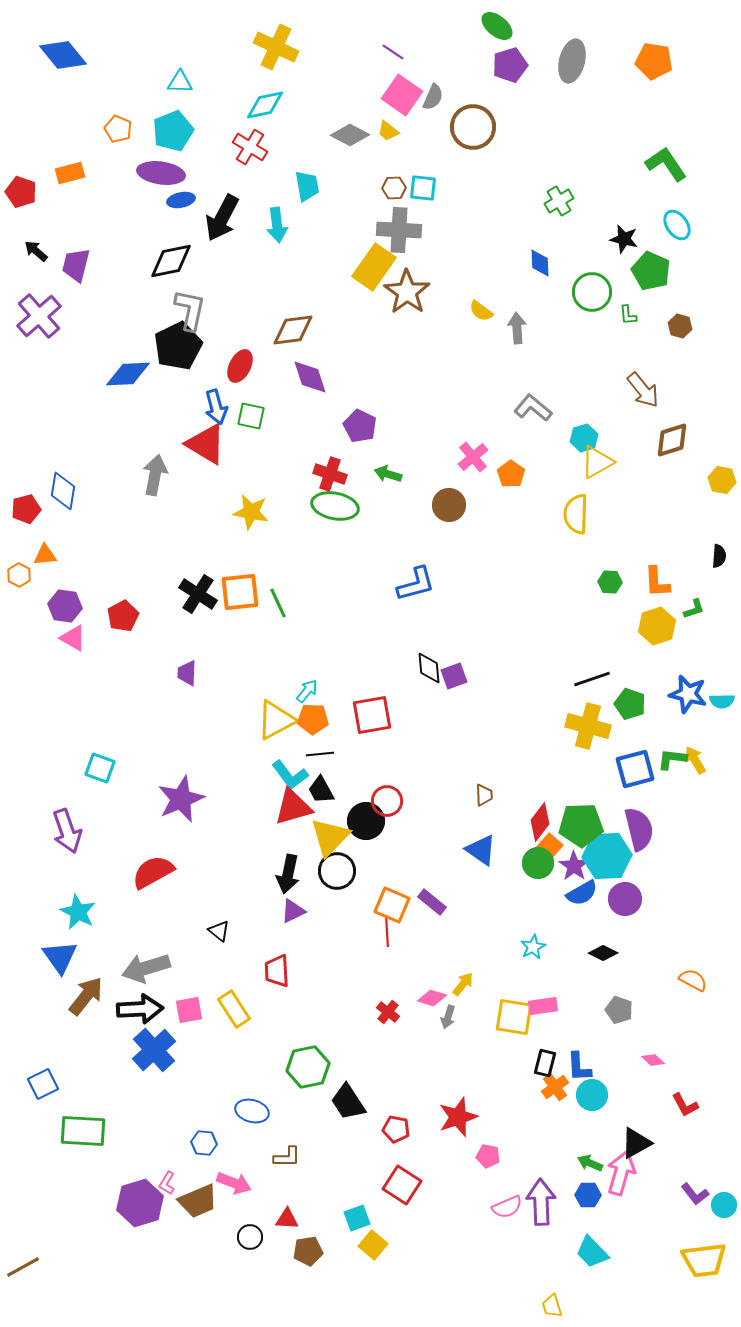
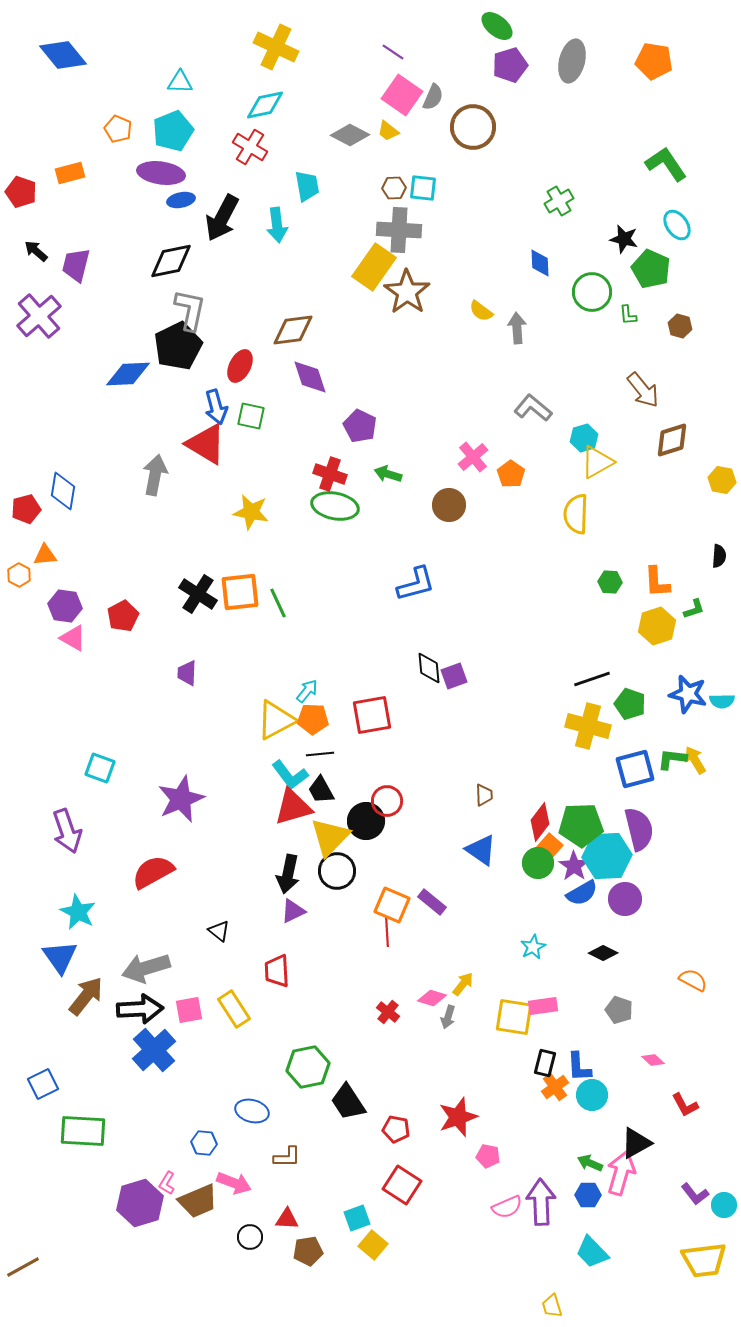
green pentagon at (651, 271): moved 2 px up
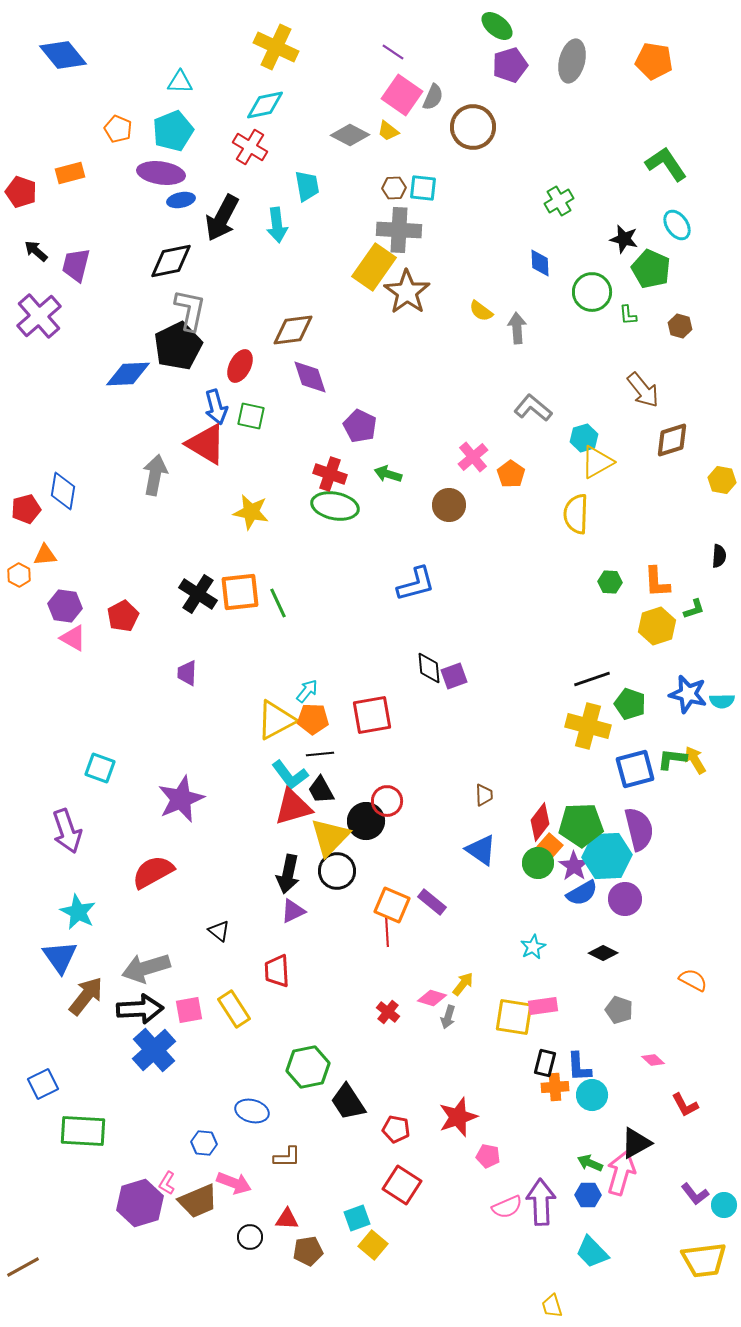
orange cross at (555, 1087): rotated 32 degrees clockwise
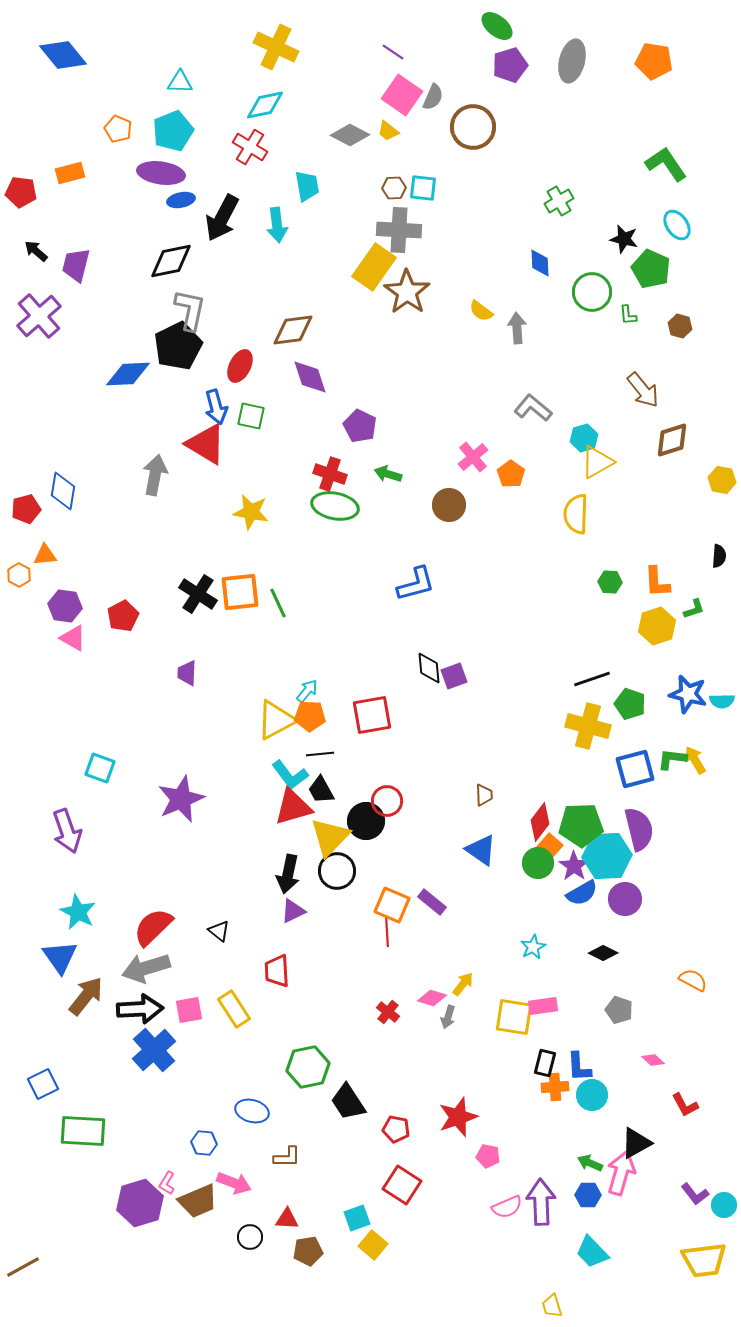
red pentagon at (21, 192): rotated 12 degrees counterclockwise
orange pentagon at (313, 719): moved 3 px left, 3 px up
red semicircle at (153, 872): moved 55 px down; rotated 15 degrees counterclockwise
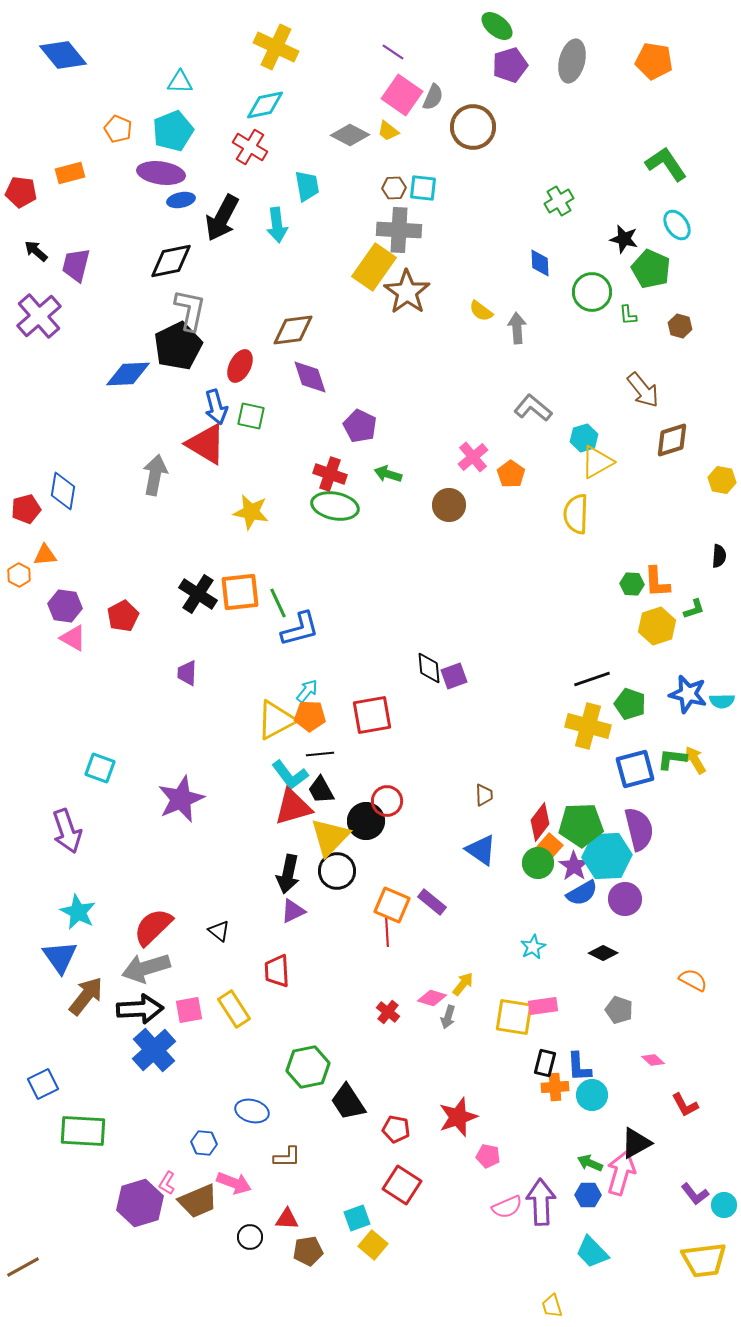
green hexagon at (610, 582): moved 22 px right, 2 px down
blue L-shape at (416, 584): moved 116 px left, 45 px down
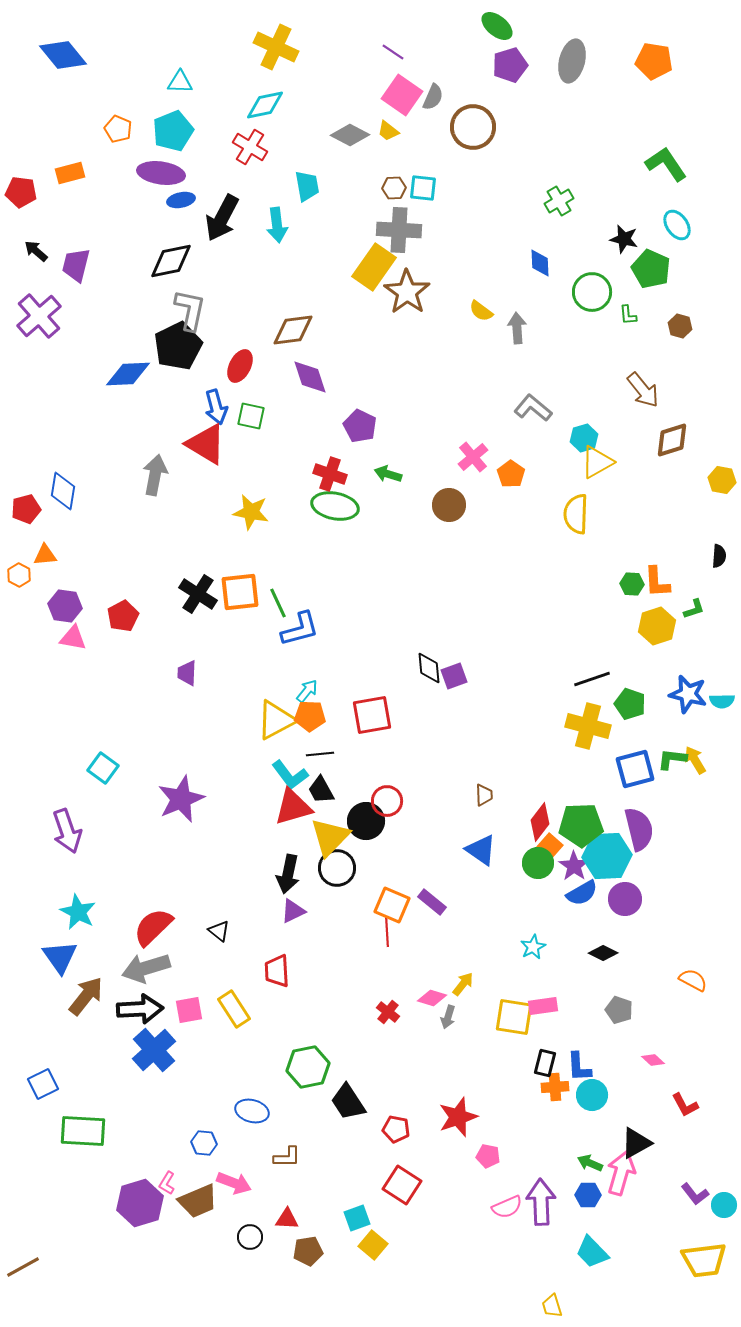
pink triangle at (73, 638): rotated 20 degrees counterclockwise
cyan square at (100, 768): moved 3 px right; rotated 16 degrees clockwise
black circle at (337, 871): moved 3 px up
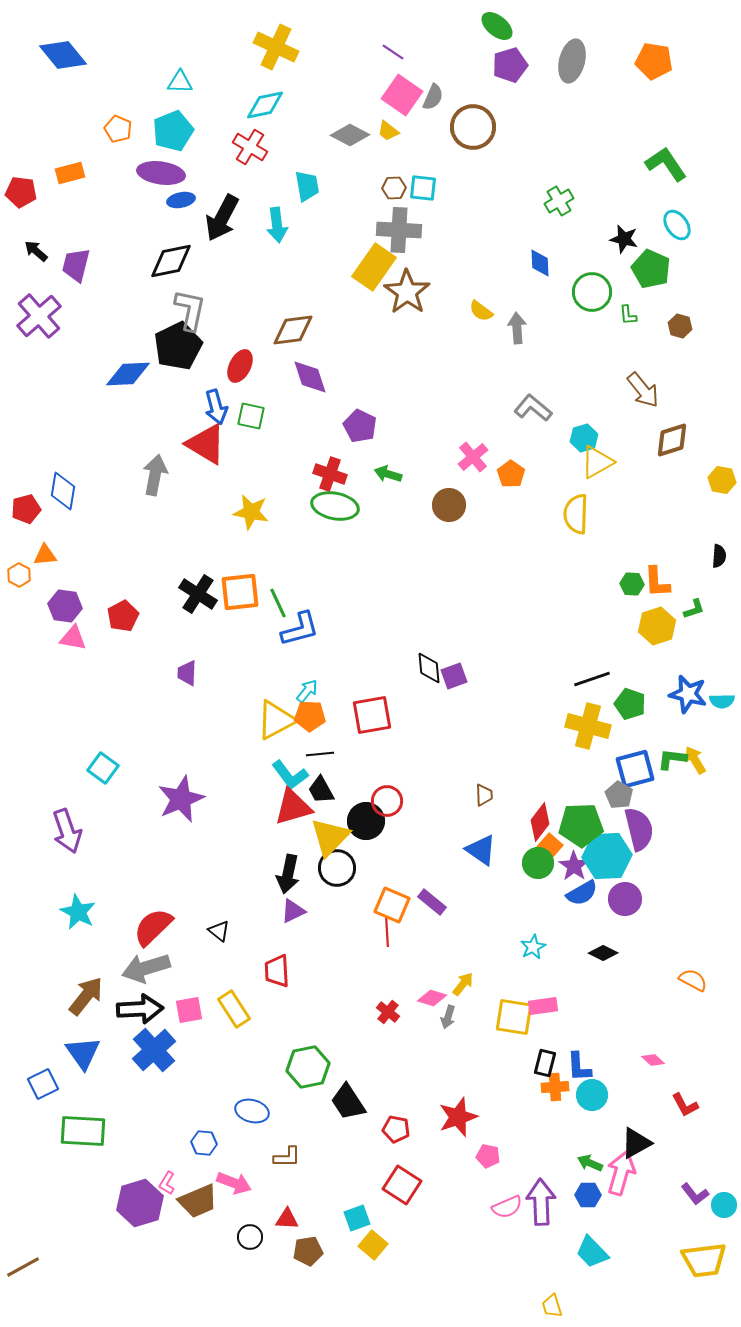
blue triangle at (60, 957): moved 23 px right, 96 px down
gray pentagon at (619, 1010): moved 215 px up; rotated 12 degrees clockwise
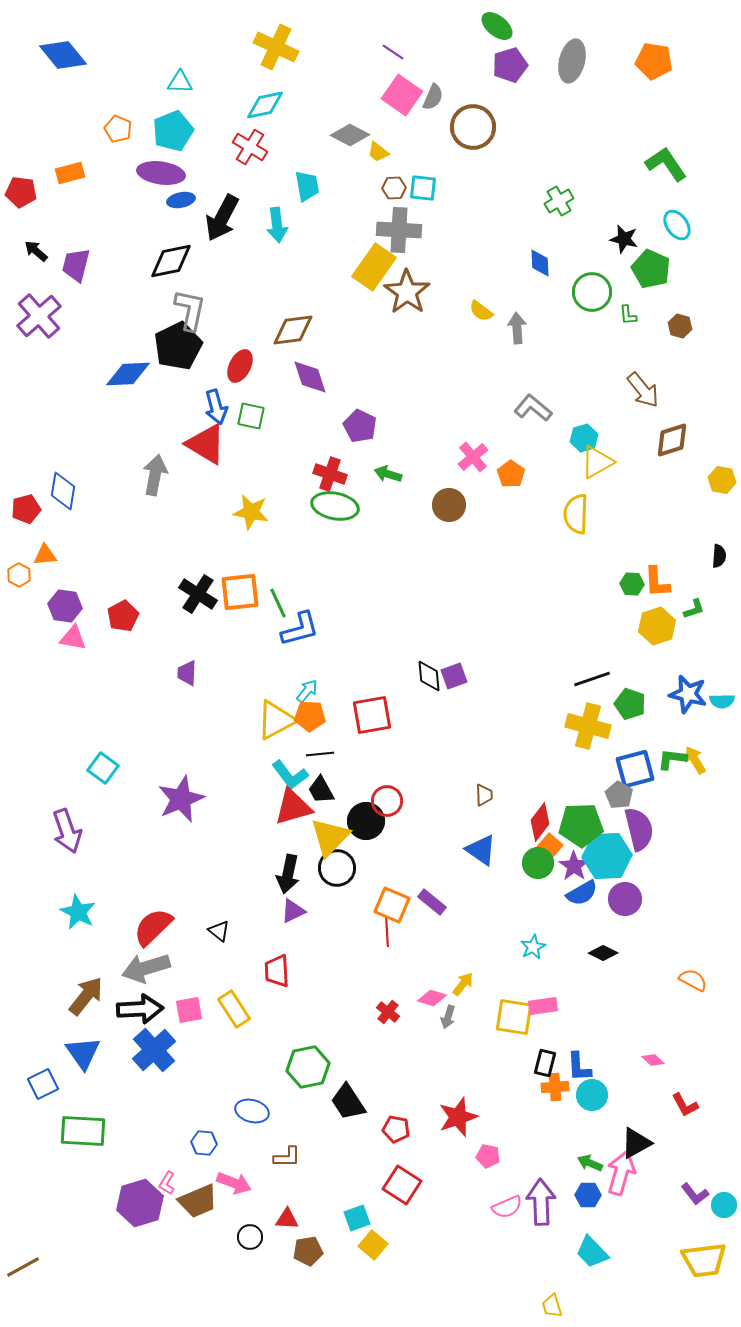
yellow trapezoid at (388, 131): moved 10 px left, 21 px down
black diamond at (429, 668): moved 8 px down
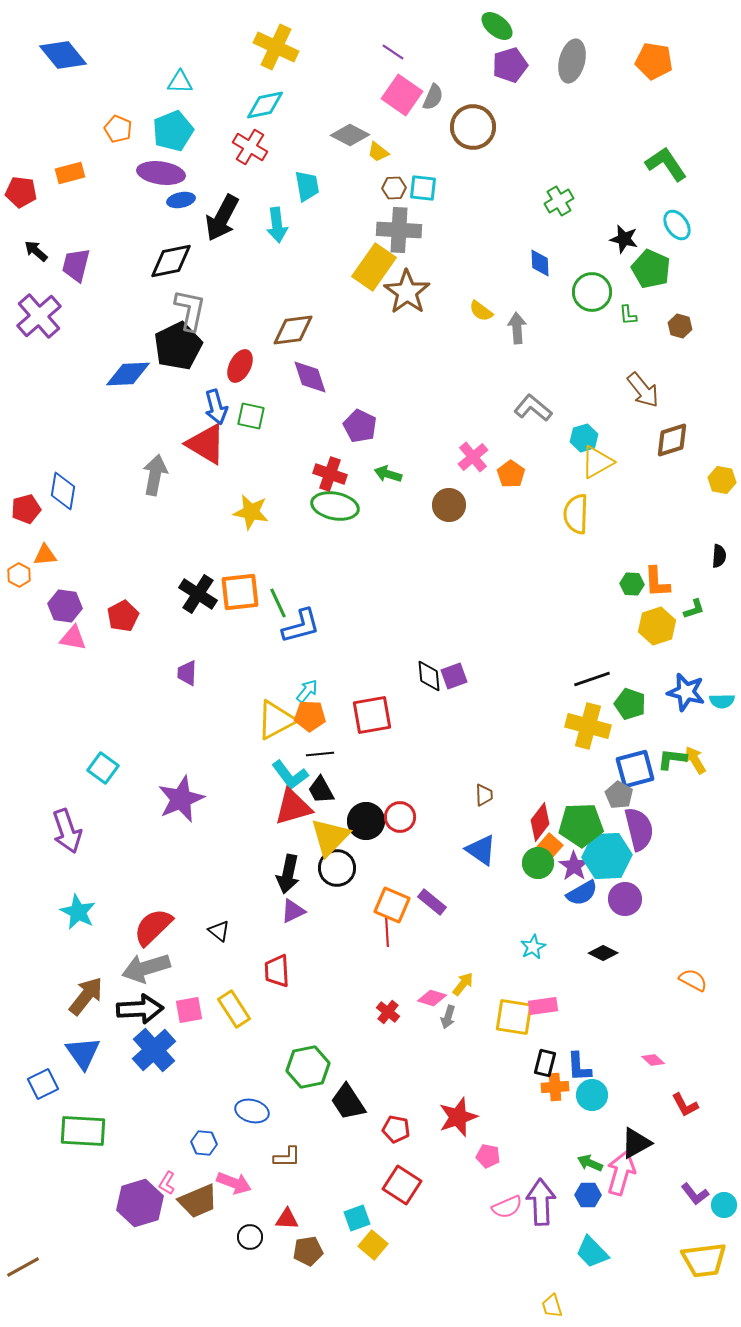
blue L-shape at (300, 629): moved 1 px right, 3 px up
blue star at (688, 694): moved 2 px left, 2 px up
red circle at (387, 801): moved 13 px right, 16 px down
